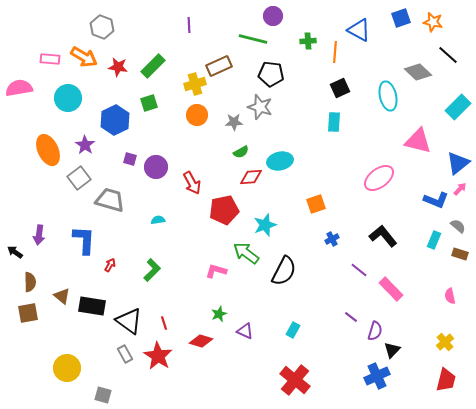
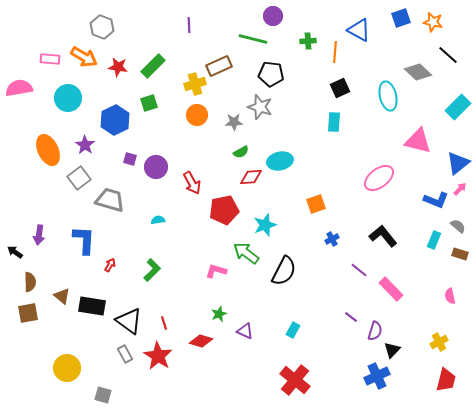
yellow cross at (445, 342): moved 6 px left; rotated 12 degrees clockwise
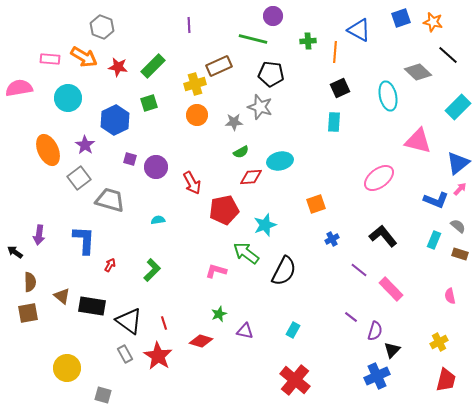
purple triangle at (245, 331): rotated 12 degrees counterclockwise
